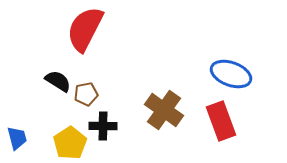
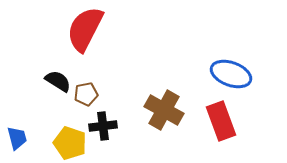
brown cross: rotated 6 degrees counterclockwise
black cross: rotated 8 degrees counterclockwise
yellow pentagon: rotated 20 degrees counterclockwise
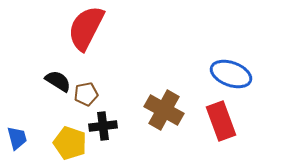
red semicircle: moved 1 px right, 1 px up
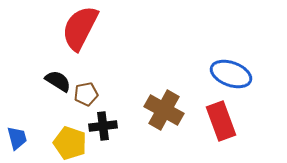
red semicircle: moved 6 px left
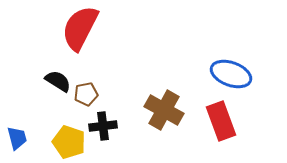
yellow pentagon: moved 1 px left, 1 px up
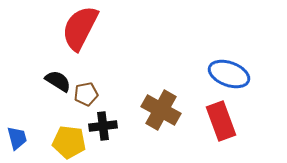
blue ellipse: moved 2 px left
brown cross: moved 3 px left
yellow pentagon: rotated 12 degrees counterclockwise
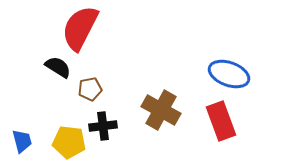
black semicircle: moved 14 px up
brown pentagon: moved 4 px right, 5 px up
blue trapezoid: moved 5 px right, 3 px down
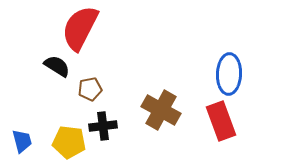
black semicircle: moved 1 px left, 1 px up
blue ellipse: rotated 72 degrees clockwise
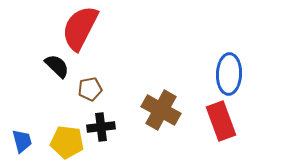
black semicircle: rotated 12 degrees clockwise
black cross: moved 2 px left, 1 px down
yellow pentagon: moved 2 px left
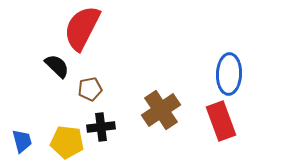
red semicircle: moved 2 px right
brown cross: rotated 27 degrees clockwise
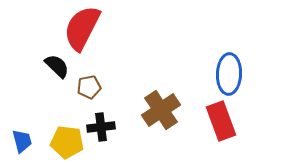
brown pentagon: moved 1 px left, 2 px up
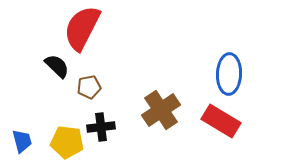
red rectangle: rotated 39 degrees counterclockwise
